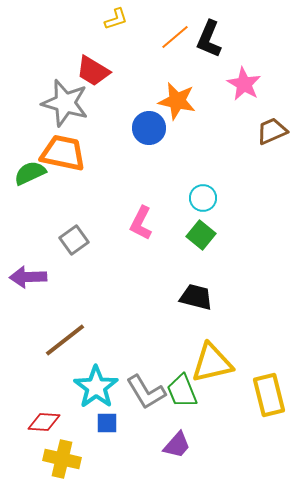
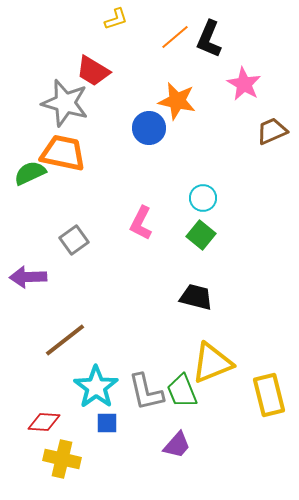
yellow triangle: rotated 9 degrees counterclockwise
gray L-shape: rotated 18 degrees clockwise
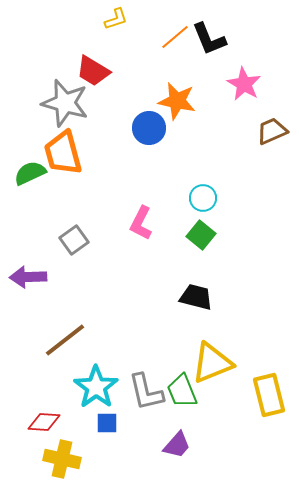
black L-shape: rotated 45 degrees counterclockwise
orange trapezoid: rotated 117 degrees counterclockwise
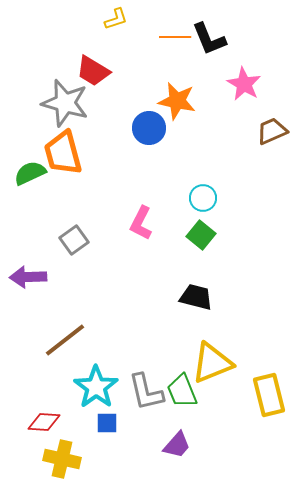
orange line: rotated 40 degrees clockwise
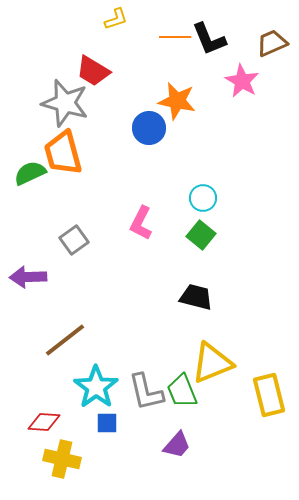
pink star: moved 2 px left, 3 px up
brown trapezoid: moved 88 px up
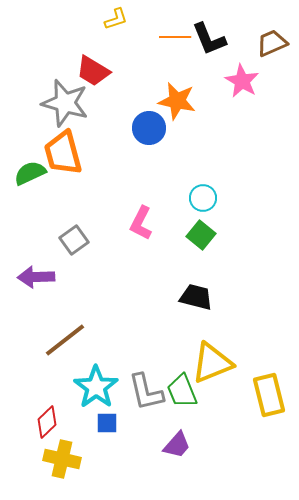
purple arrow: moved 8 px right
red diamond: moved 3 px right; rotated 48 degrees counterclockwise
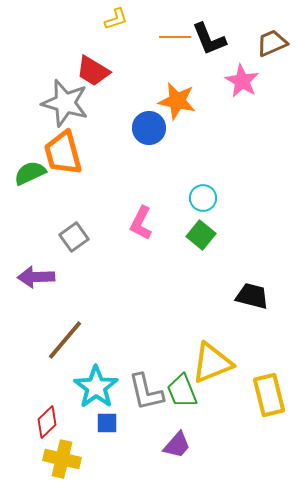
gray square: moved 3 px up
black trapezoid: moved 56 px right, 1 px up
brown line: rotated 12 degrees counterclockwise
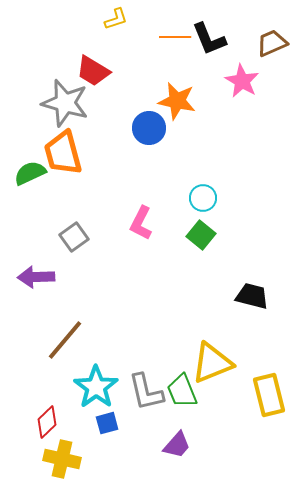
blue square: rotated 15 degrees counterclockwise
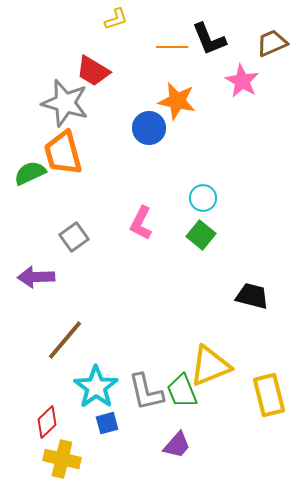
orange line: moved 3 px left, 10 px down
yellow triangle: moved 2 px left, 3 px down
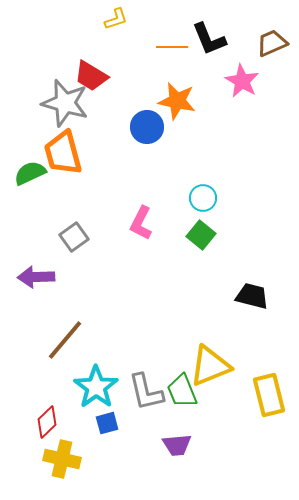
red trapezoid: moved 2 px left, 5 px down
blue circle: moved 2 px left, 1 px up
purple trapezoid: rotated 44 degrees clockwise
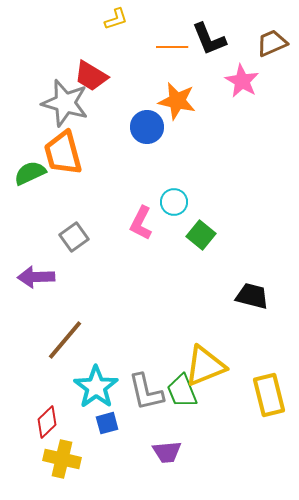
cyan circle: moved 29 px left, 4 px down
yellow triangle: moved 5 px left
purple trapezoid: moved 10 px left, 7 px down
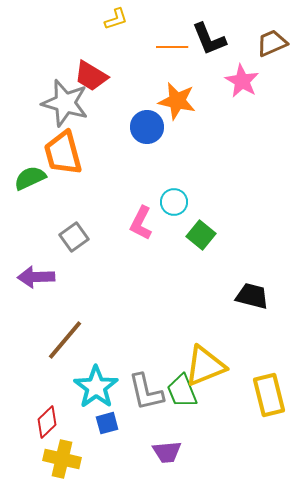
green semicircle: moved 5 px down
